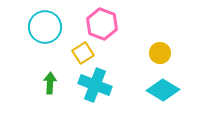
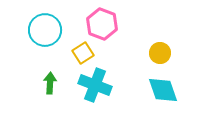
cyan circle: moved 3 px down
cyan diamond: rotated 40 degrees clockwise
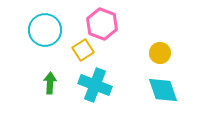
yellow square: moved 3 px up
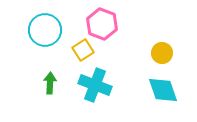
yellow circle: moved 2 px right
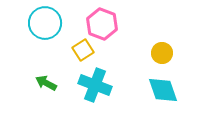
cyan circle: moved 7 px up
green arrow: moved 4 px left; rotated 65 degrees counterclockwise
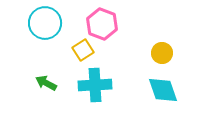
cyan cross: rotated 24 degrees counterclockwise
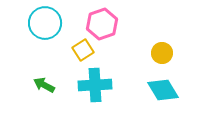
pink hexagon: rotated 20 degrees clockwise
green arrow: moved 2 px left, 2 px down
cyan diamond: rotated 12 degrees counterclockwise
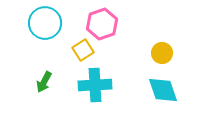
green arrow: moved 3 px up; rotated 90 degrees counterclockwise
cyan diamond: rotated 12 degrees clockwise
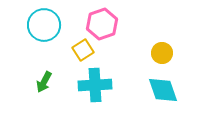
cyan circle: moved 1 px left, 2 px down
